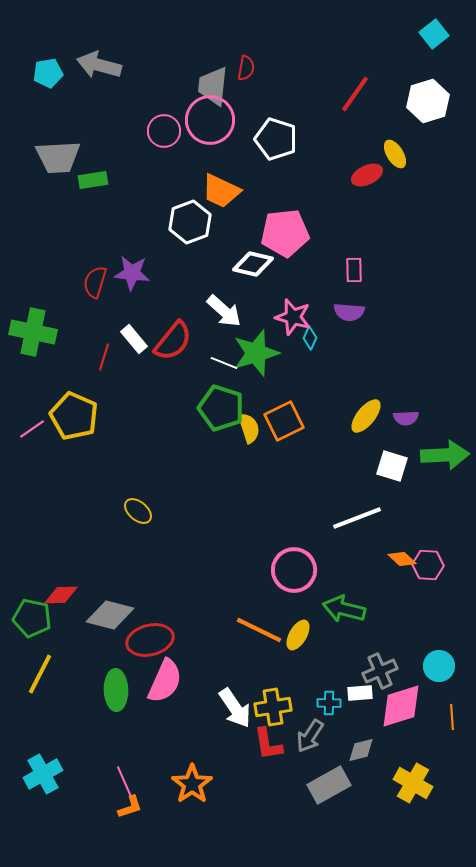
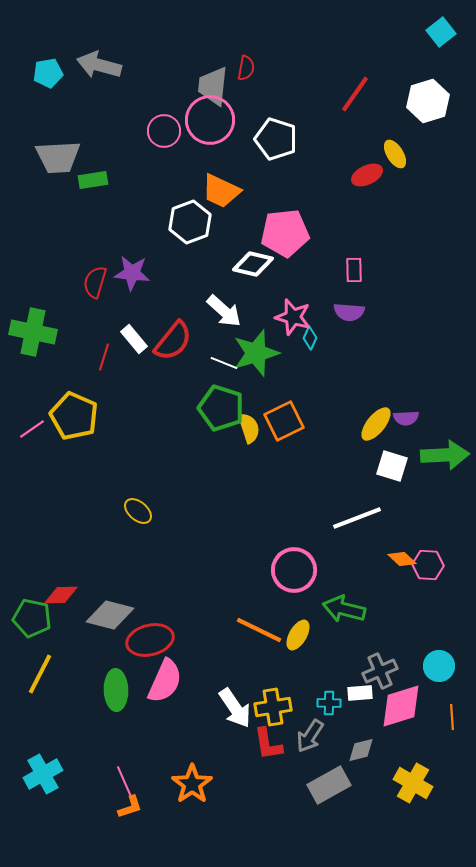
cyan square at (434, 34): moved 7 px right, 2 px up
yellow ellipse at (366, 416): moved 10 px right, 8 px down
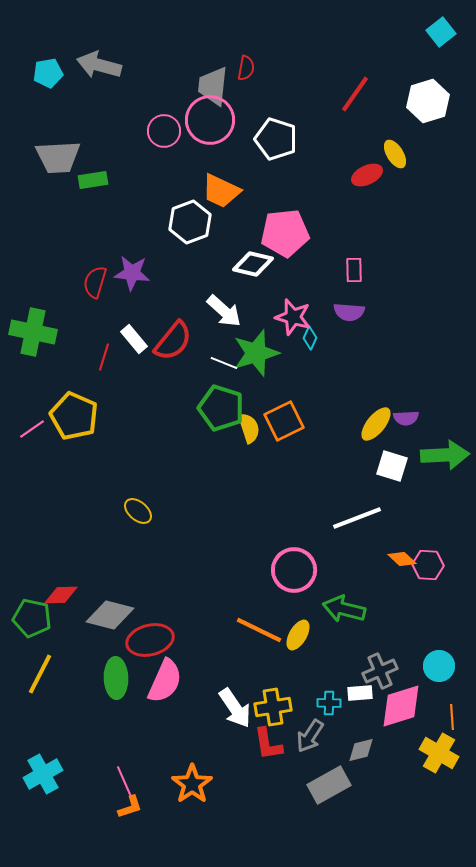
green ellipse at (116, 690): moved 12 px up
yellow cross at (413, 783): moved 26 px right, 30 px up
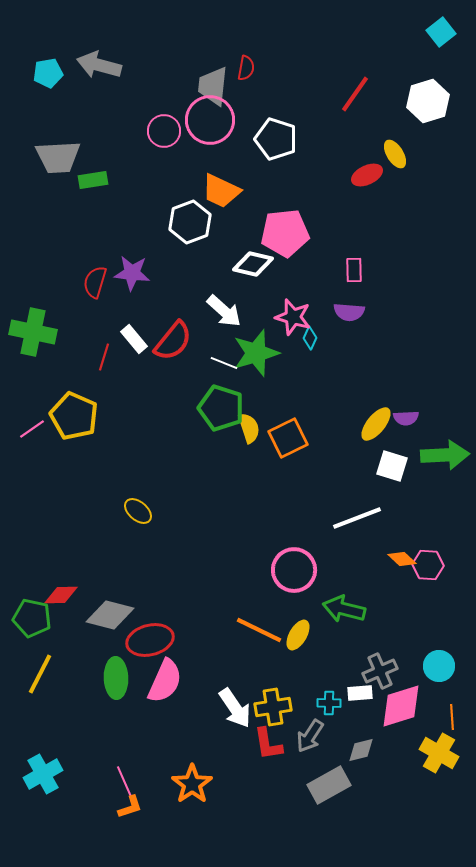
orange square at (284, 421): moved 4 px right, 17 px down
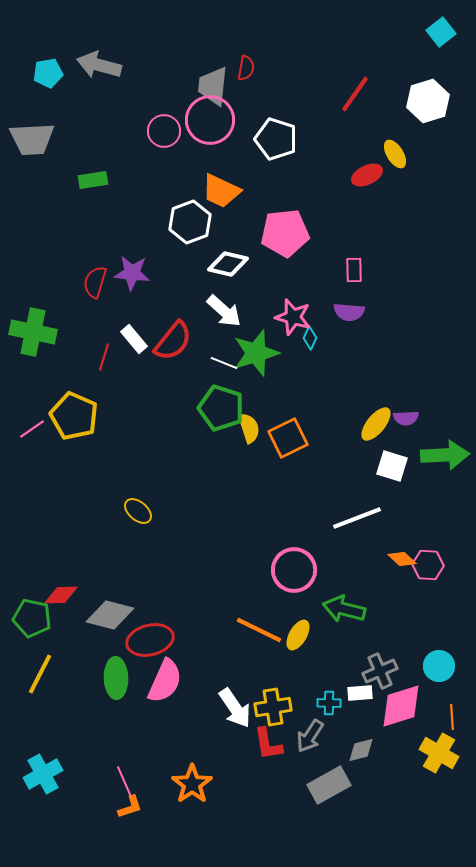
gray trapezoid at (58, 157): moved 26 px left, 18 px up
white diamond at (253, 264): moved 25 px left
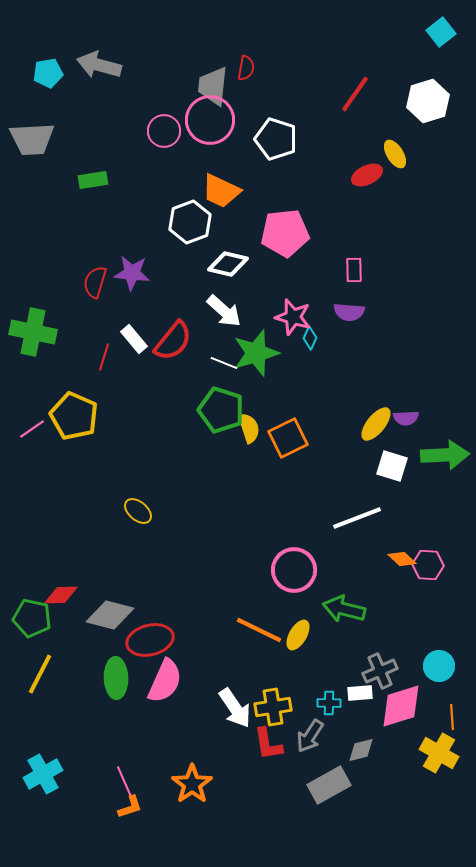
green pentagon at (221, 408): moved 2 px down
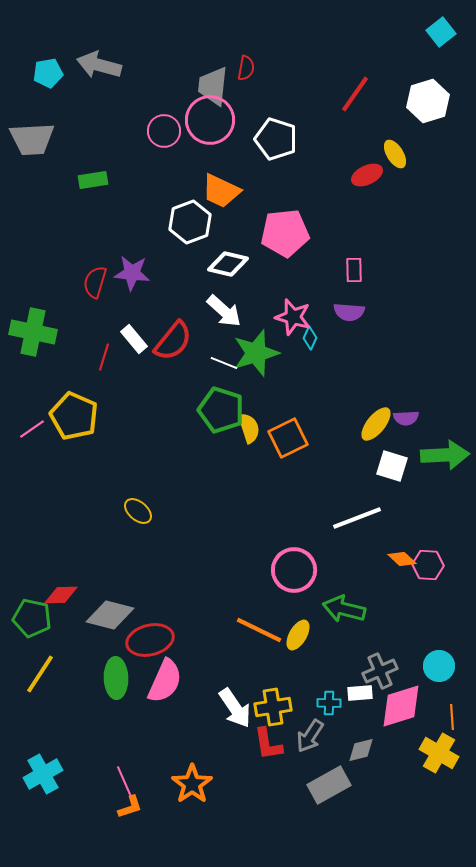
yellow line at (40, 674): rotated 6 degrees clockwise
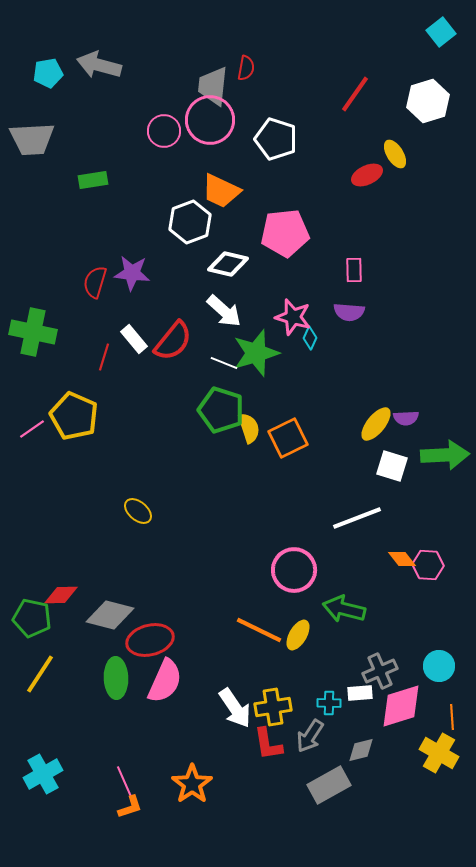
orange diamond at (402, 559): rotated 8 degrees clockwise
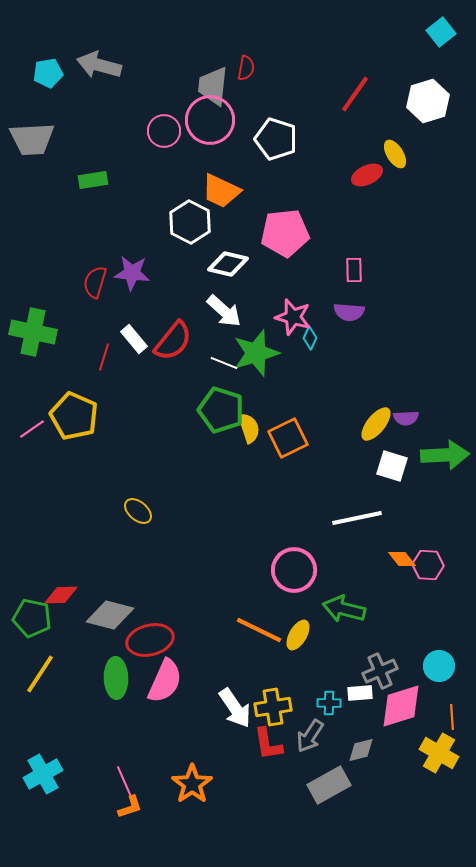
white hexagon at (190, 222): rotated 12 degrees counterclockwise
white line at (357, 518): rotated 9 degrees clockwise
